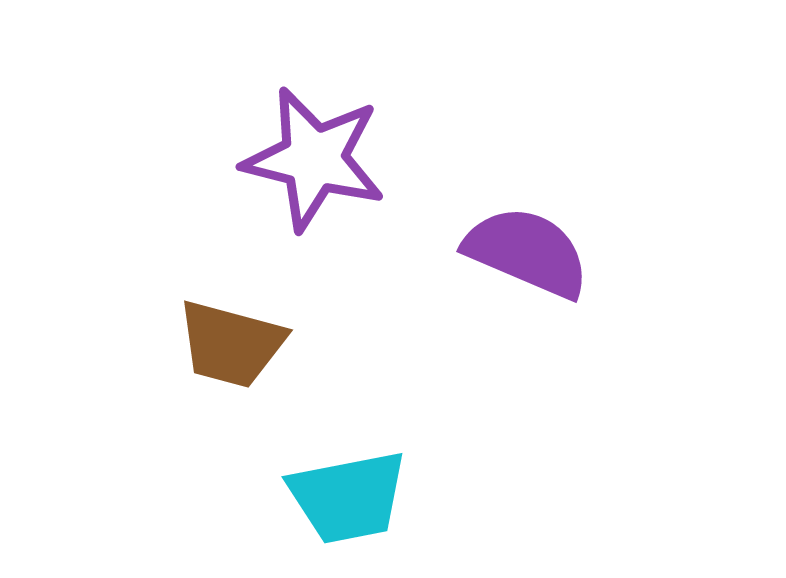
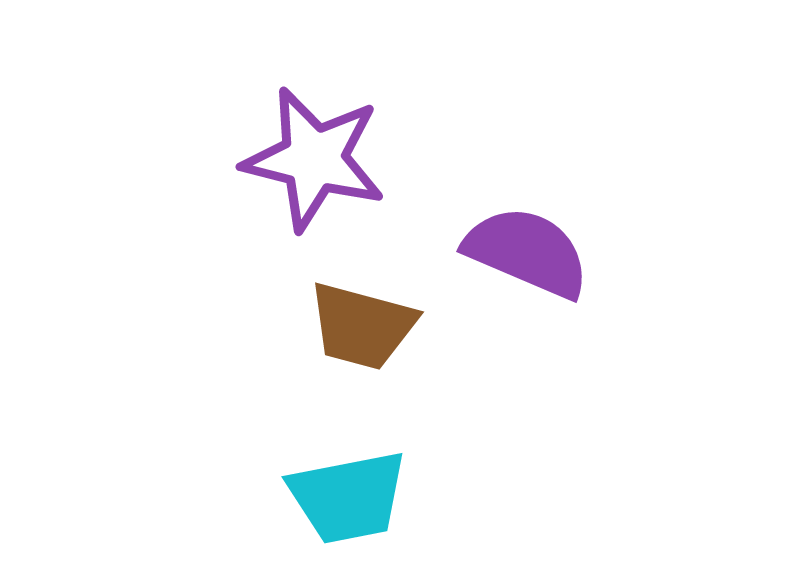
brown trapezoid: moved 131 px right, 18 px up
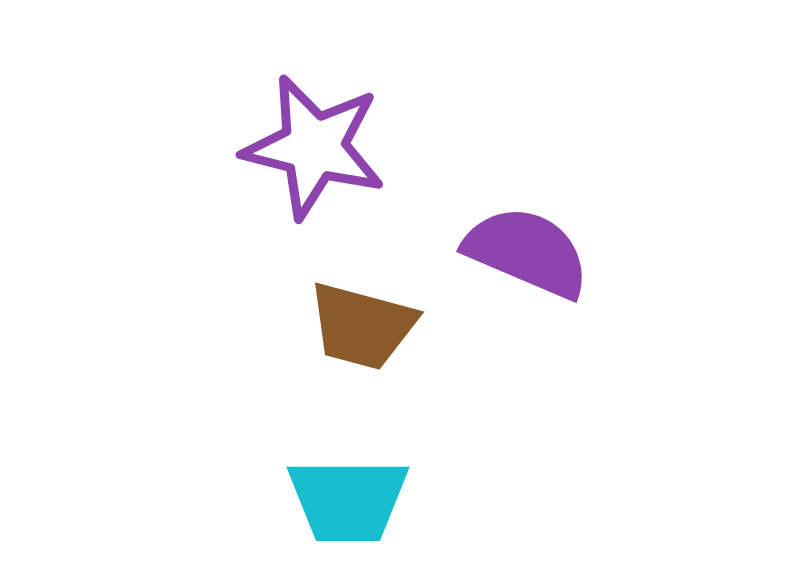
purple star: moved 12 px up
cyan trapezoid: moved 3 px down; rotated 11 degrees clockwise
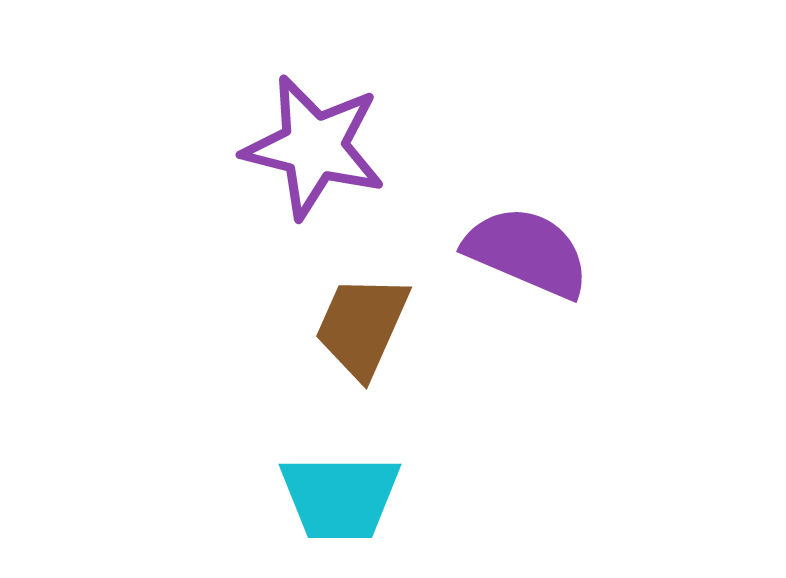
brown trapezoid: rotated 99 degrees clockwise
cyan trapezoid: moved 8 px left, 3 px up
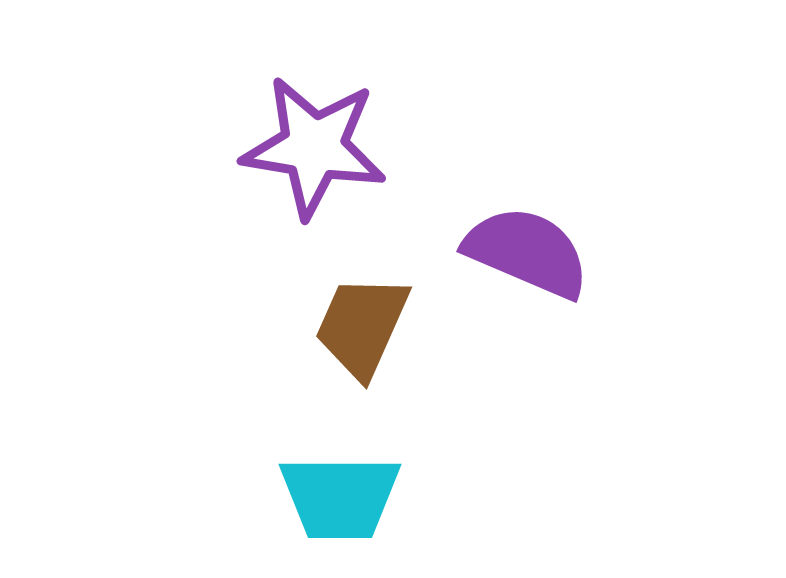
purple star: rotated 5 degrees counterclockwise
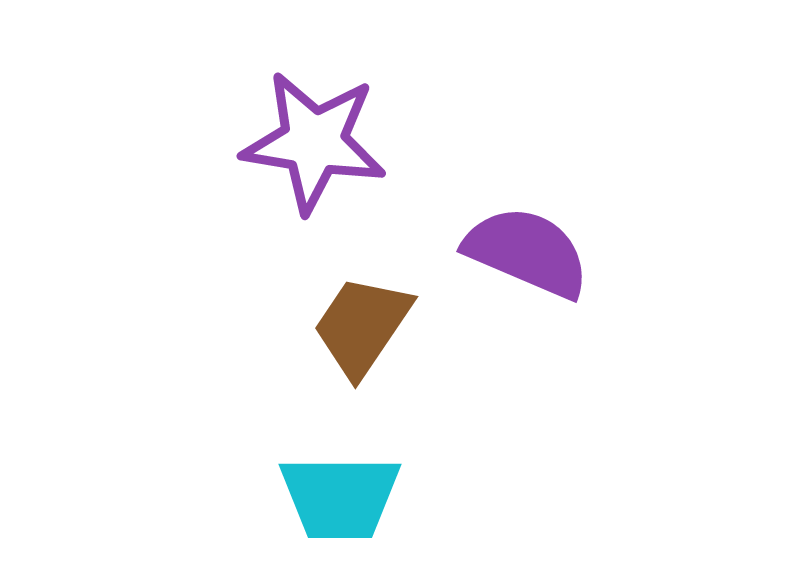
purple star: moved 5 px up
brown trapezoid: rotated 10 degrees clockwise
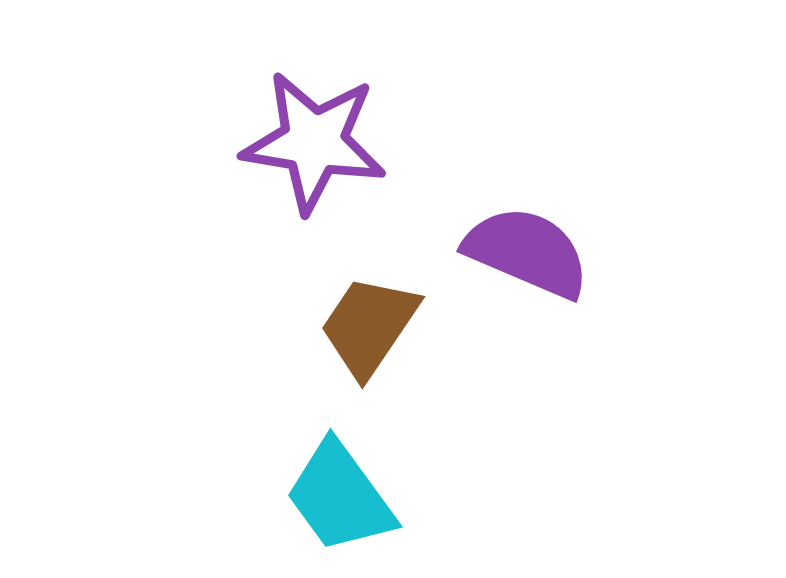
brown trapezoid: moved 7 px right
cyan trapezoid: rotated 54 degrees clockwise
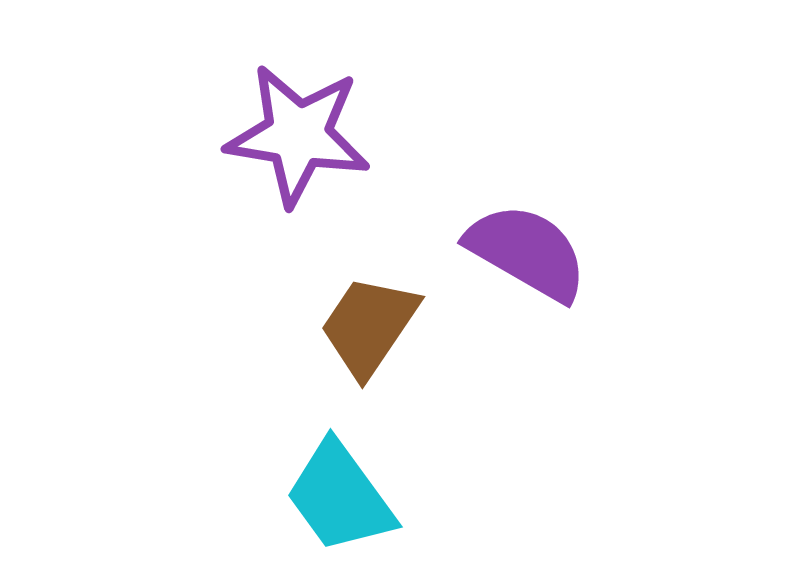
purple star: moved 16 px left, 7 px up
purple semicircle: rotated 7 degrees clockwise
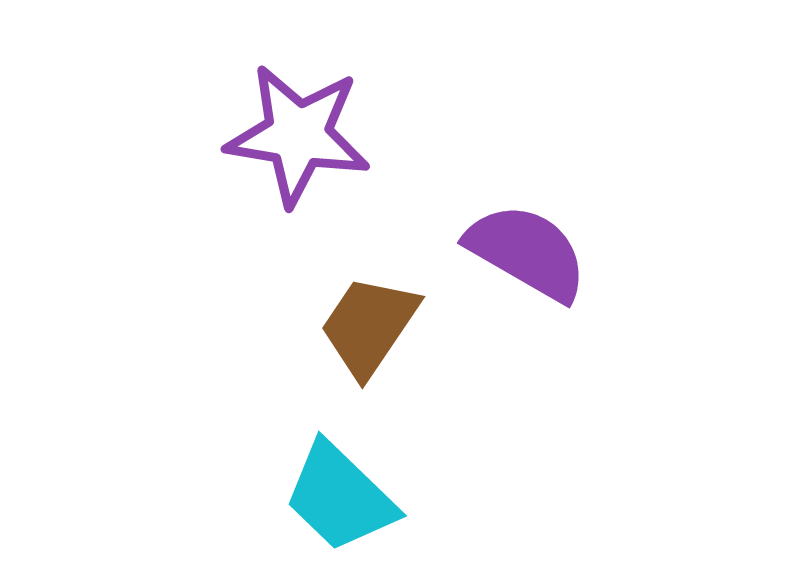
cyan trapezoid: rotated 10 degrees counterclockwise
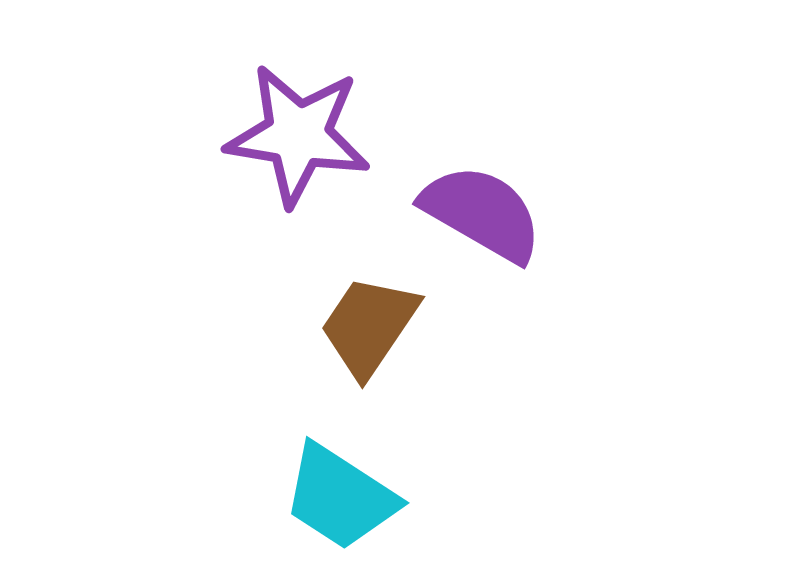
purple semicircle: moved 45 px left, 39 px up
cyan trapezoid: rotated 11 degrees counterclockwise
